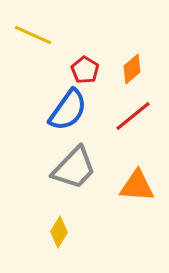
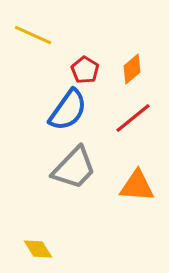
red line: moved 2 px down
yellow diamond: moved 21 px left, 17 px down; rotated 64 degrees counterclockwise
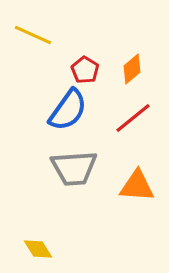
gray trapezoid: rotated 42 degrees clockwise
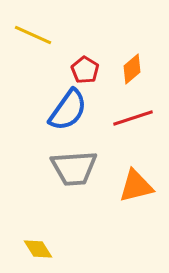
red line: rotated 21 degrees clockwise
orange triangle: moved 1 px left; rotated 18 degrees counterclockwise
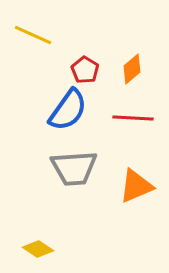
red line: rotated 21 degrees clockwise
orange triangle: rotated 9 degrees counterclockwise
yellow diamond: rotated 24 degrees counterclockwise
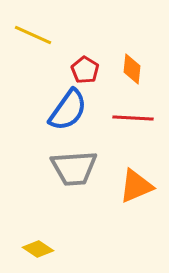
orange diamond: rotated 44 degrees counterclockwise
